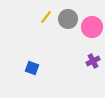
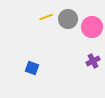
yellow line: rotated 32 degrees clockwise
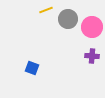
yellow line: moved 7 px up
purple cross: moved 1 px left, 5 px up; rotated 32 degrees clockwise
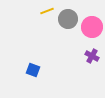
yellow line: moved 1 px right, 1 px down
purple cross: rotated 24 degrees clockwise
blue square: moved 1 px right, 2 px down
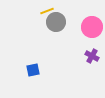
gray circle: moved 12 px left, 3 px down
blue square: rotated 32 degrees counterclockwise
